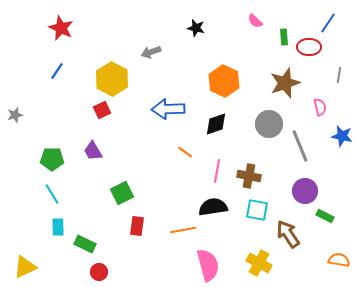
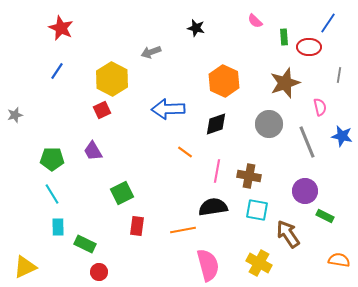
gray line at (300, 146): moved 7 px right, 4 px up
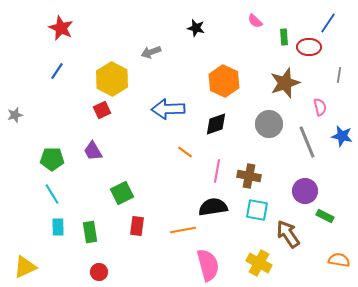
green rectangle at (85, 244): moved 5 px right, 12 px up; rotated 55 degrees clockwise
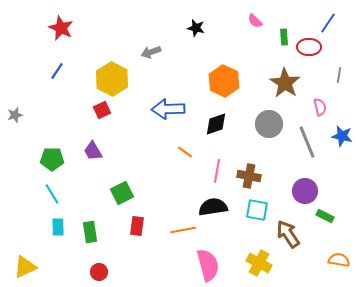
brown star at (285, 83): rotated 20 degrees counterclockwise
